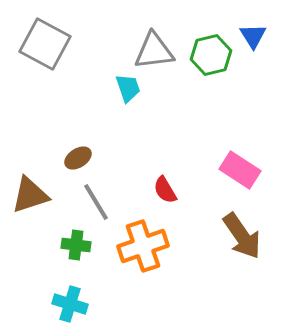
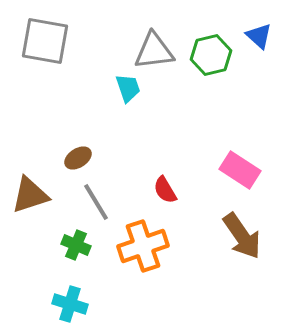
blue triangle: moved 6 px right; rotated 16 degrees counterclockwise
gray square: moved 3 px up; rotated 18 degrees counterclockwise
green cross: rotated 16 degrees clockwise
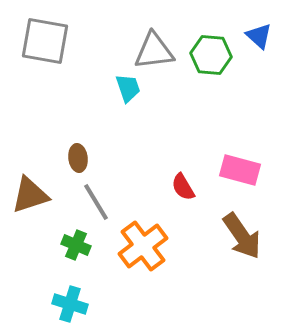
green hexagon: rotated 18 degrees clockwise
brown ellipse: rotated 64 degrees counterclockwise
pink rectangle: rotated 18 degrees counterclockwise
red semicircle: moved 18 px right, 3 px up
orange cross: rotated 18 degrees counterclockwise
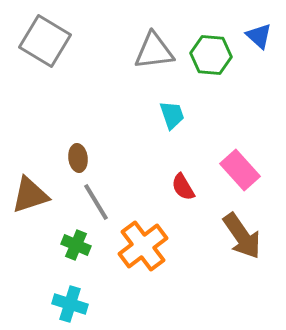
gray square: rotated 21 degrees clockwise
cyan trapezoid: moved 44 px right, 27 px down
pink rectangle: rotated 33 degrees clockwise
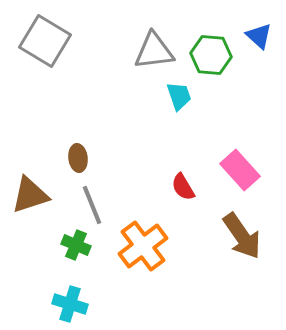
cyan trapezoid: moved 7 px right, 19 px up
gray line: moved 4 px left, 3 px down; rotated 9 degrees clockwise
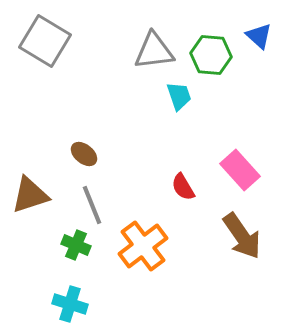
brown ellipse: moved 6 px right, 4 px up; rotated 44 degrees counterclockwise
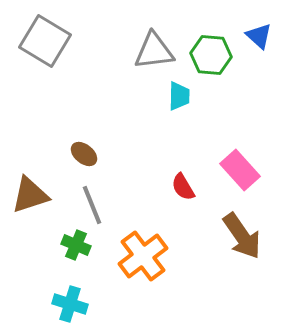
cyan trapezoid: rotated 20 degrees clockwise
orange cross: moved 10 px down
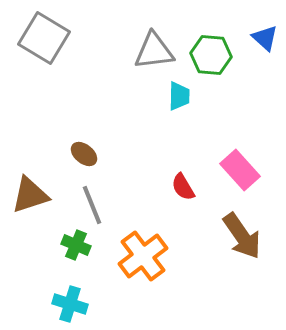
blue triangle: moved 6 px right, 2 px down
gray square: moved 1 px left, 3 px up
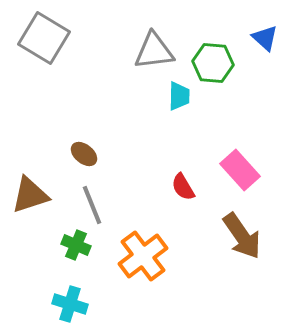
green hexagon: moved 2 px right, 8 px down
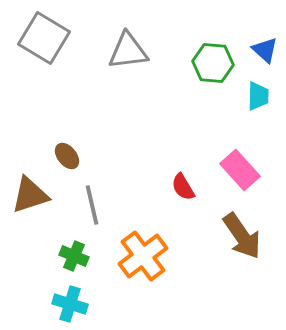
blue triangle: moved 12 px down
gray triangle: moved 26 px left
cyan trapezoid: moved 79 px right
brown ellipse: moved 17 px left, 2 px down; rotated 12 degrees clockwise
gray line: rotated 9 degrees clockwise
green cross: moved 2 px left, 11 px down
